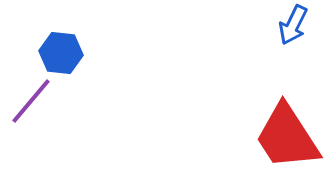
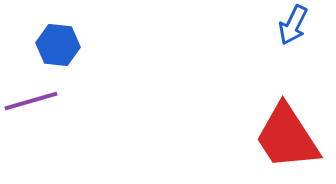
blue hexagon: moved 3 px left, 8 px up
purple line: rotated 34 degrees clockwise
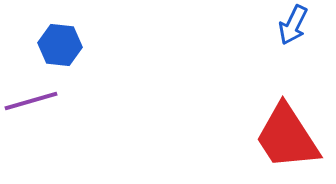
blue hexagon: moved 2 px right
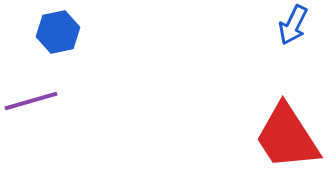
blue hexagon: moved 2 px left, 13 px up; rotated 18 degrees counterclockwise
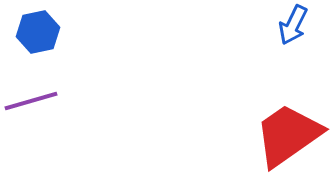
blue hexagon: moved 20 px left
red trapezoid: moved 1 px right, 2 px up; rotated 88 degrees clockwise
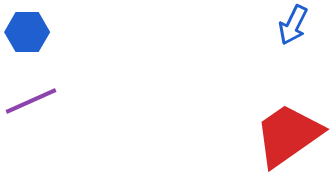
blue hexagon: moved 11 px left; rotated 12 degrees clockwise
purple line: rotated 8 degrees counterclockwise
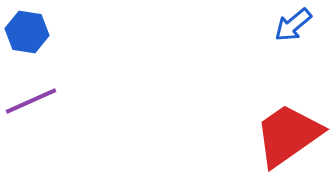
blue arrow: rotated 24 degrees clockwise
blue hexagon: rotated 9 degrees clockwise
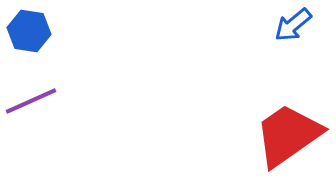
blue hexagon: moved 2 px right, 1 px up
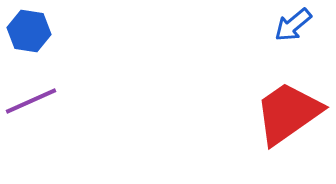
red trapezoid: moved 22 px up
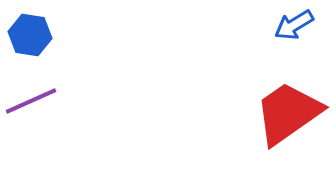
blue arrow: moved 1 px right; rotated 9 degrees clockwise
blue hexagon: moved 1 px right, 4 px down
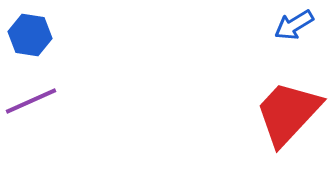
red trapezoid: rotated 12 degrees counterclockwise
